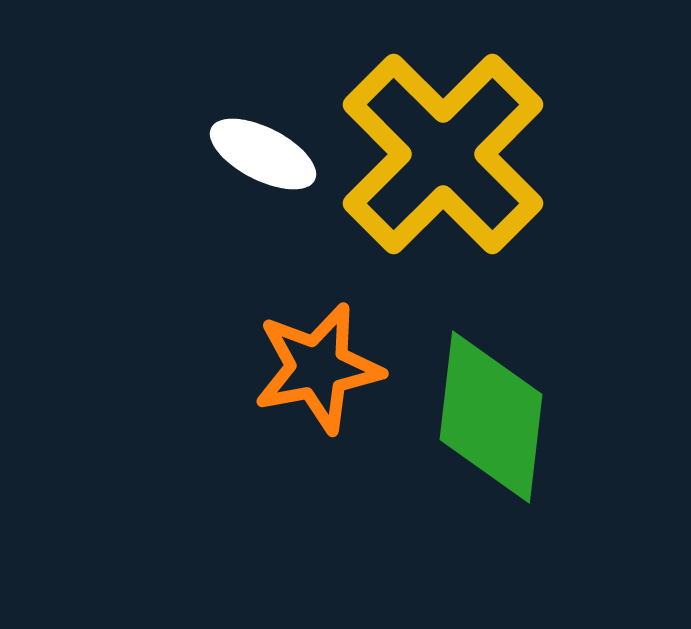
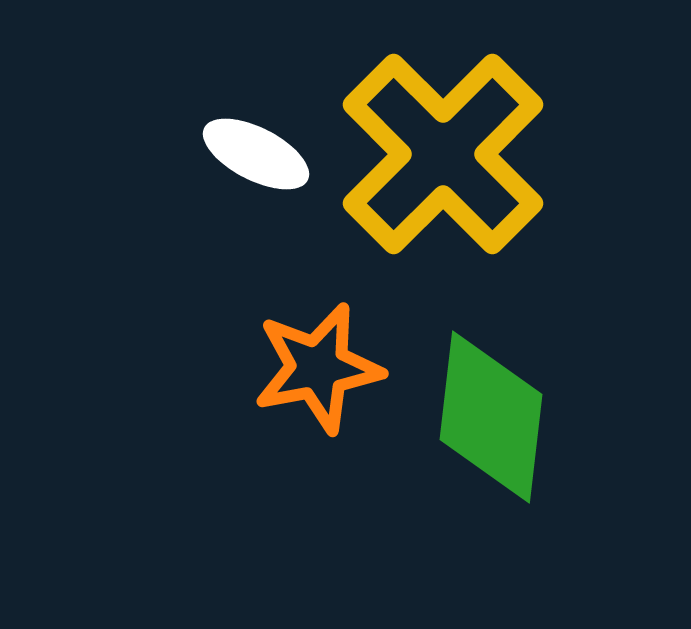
white ellipse: moved 7 px left
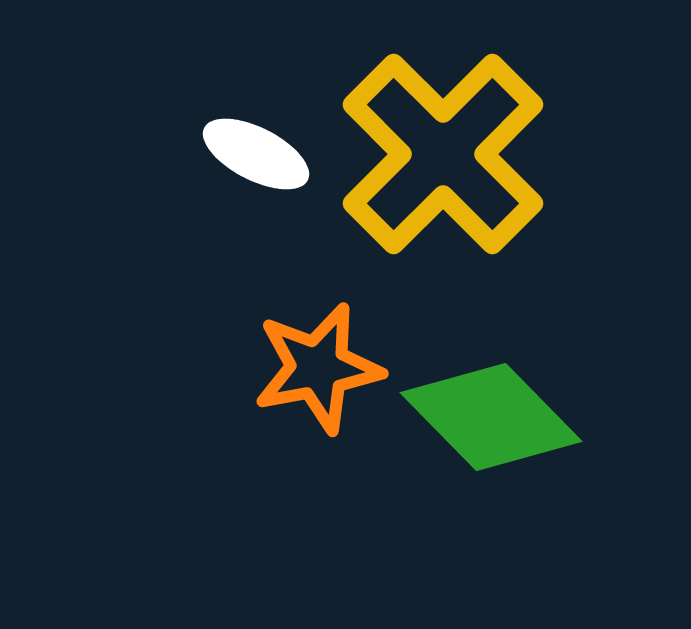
green diamond: rotated 51 degrees counterclockwise
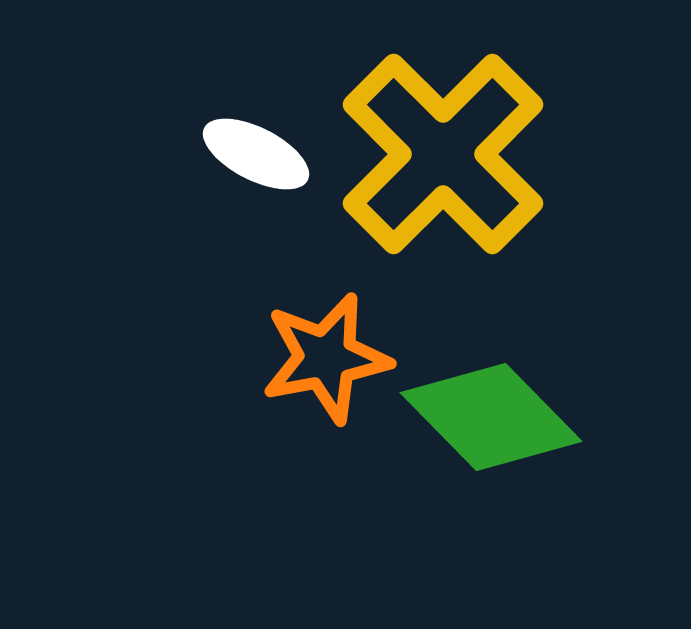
orange star: moved 8 px right, 10 px up
